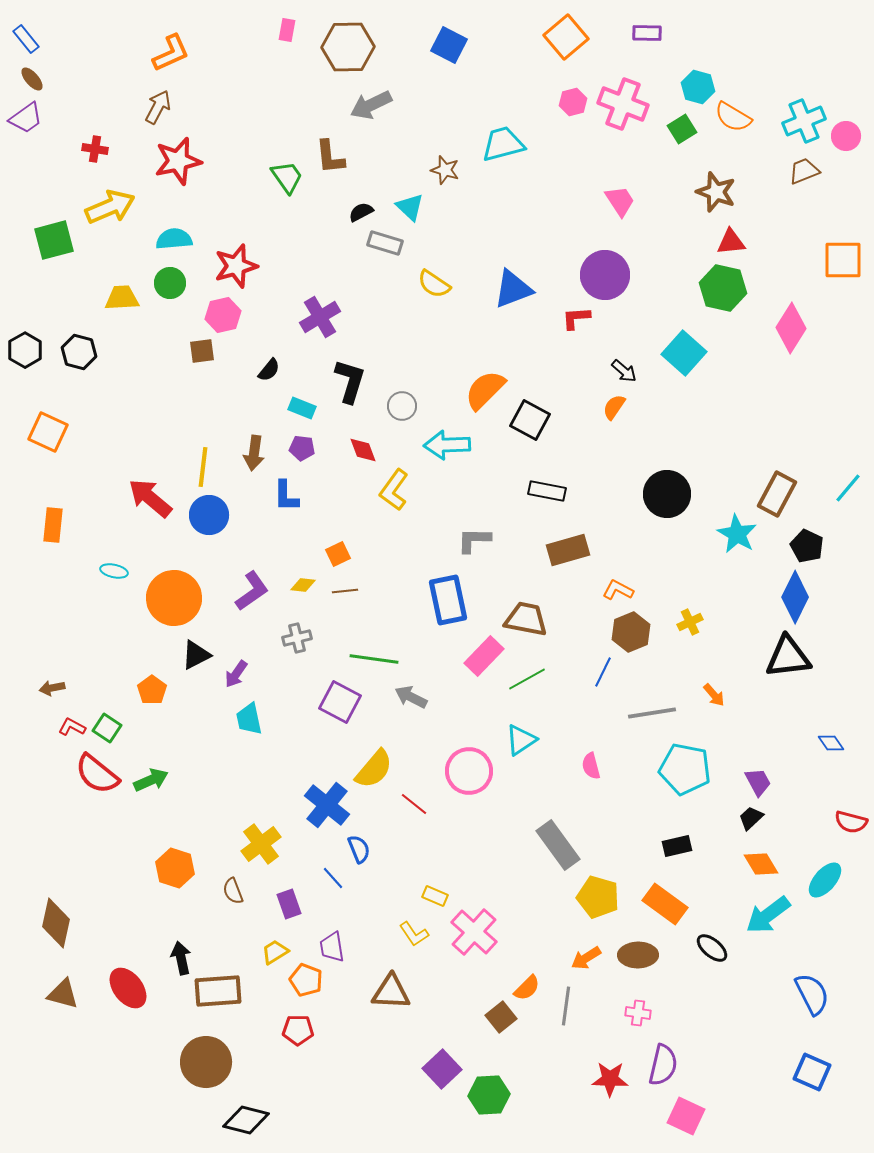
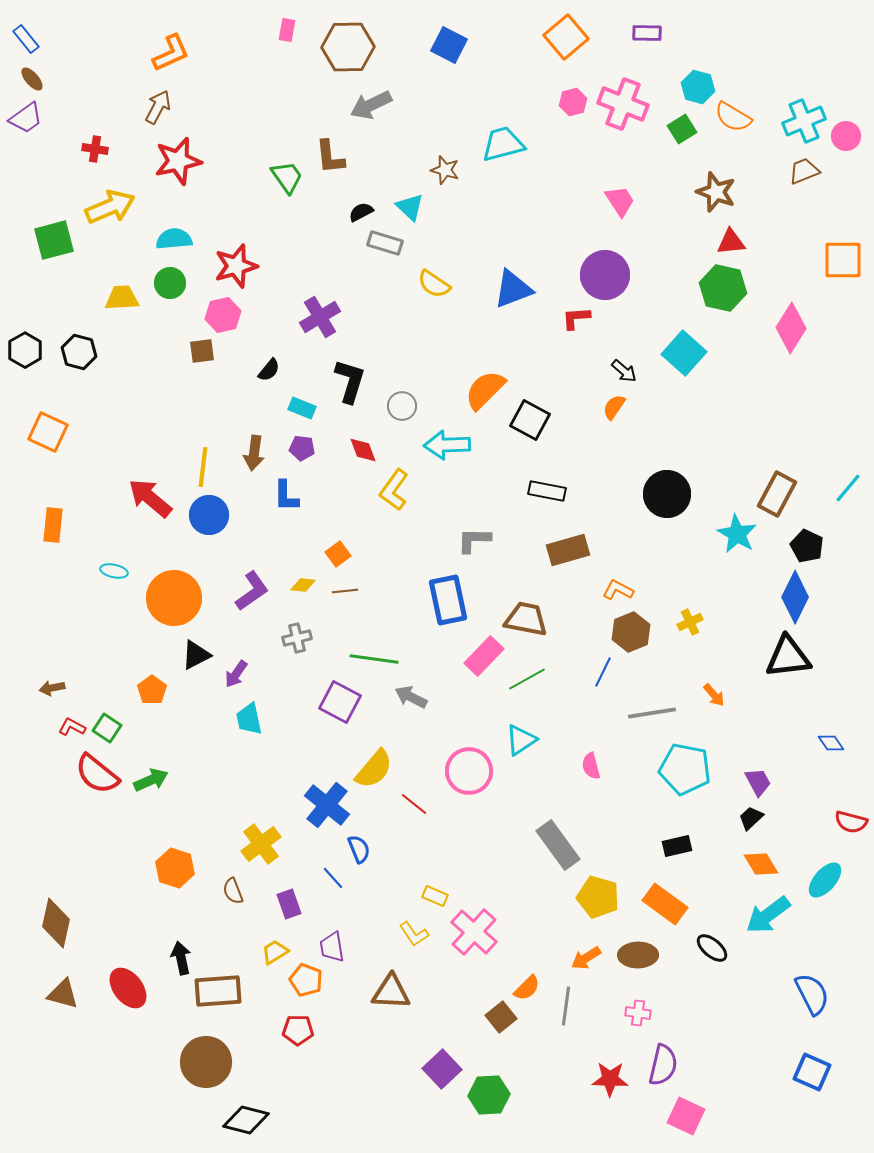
orange square at (338, 554): rotated 10 degrees counterclockwise
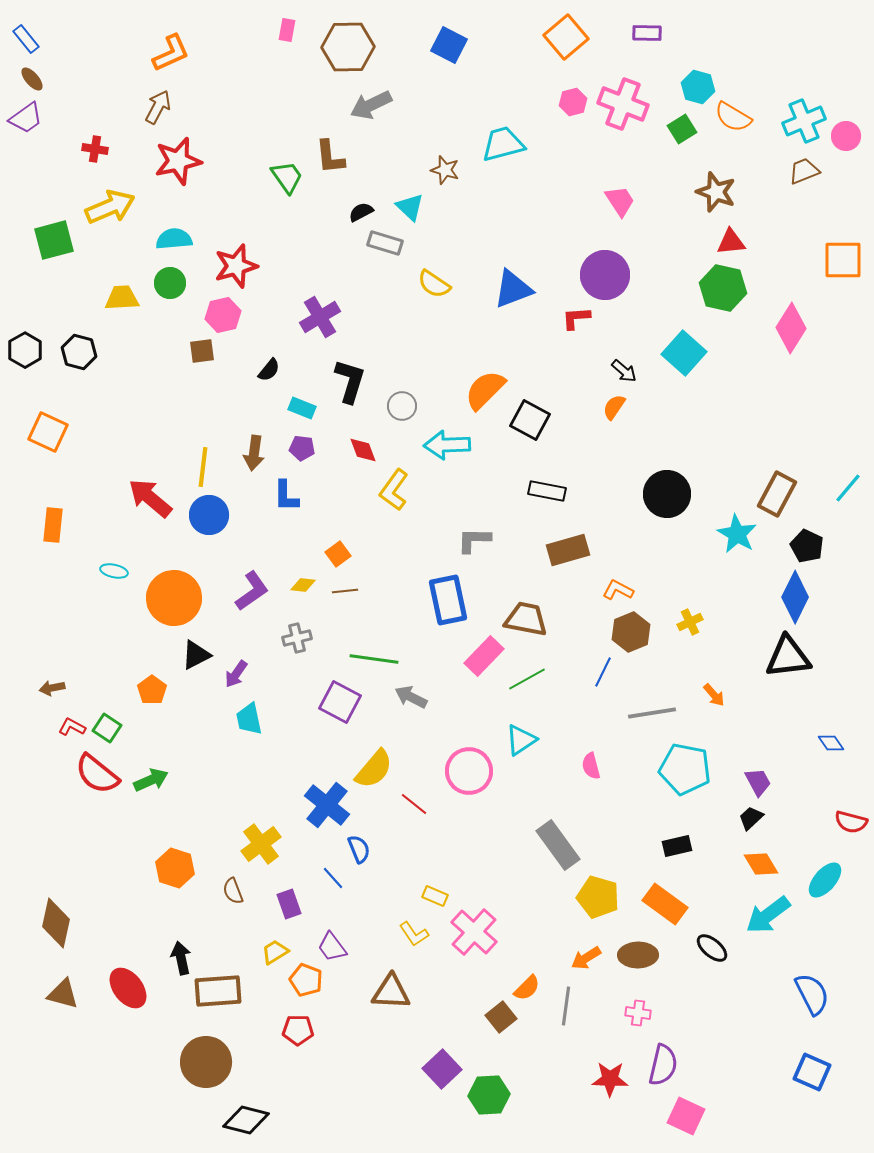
purple trapezoid at (332, 947): rotated 28 degrees counterclockwise
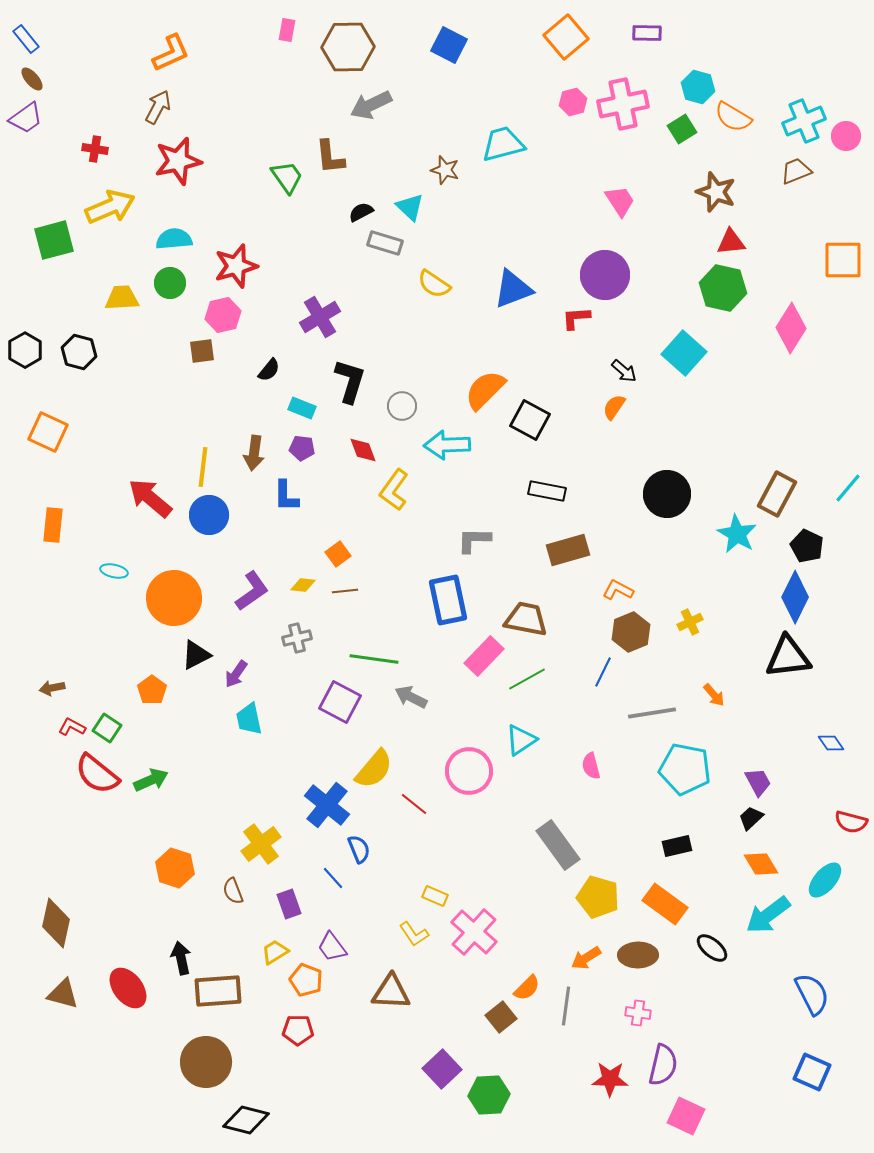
pink cross at (623, 104): rotated 33 degrees counterclockwise
brown trapezoid at (804, 171): moved 8 px left
